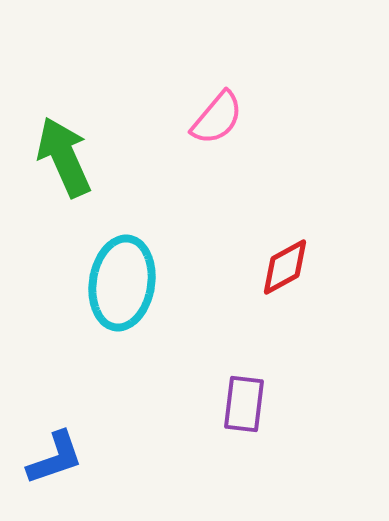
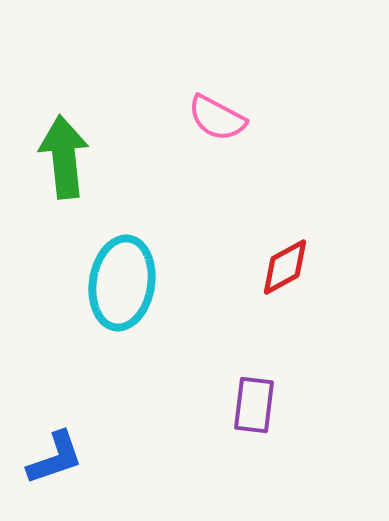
pink semicircle: rotated 78 degrees clockwise
green arrow: rotated 18 degrees clockwise
purple rectangle: moved 10 px right, 1 px down
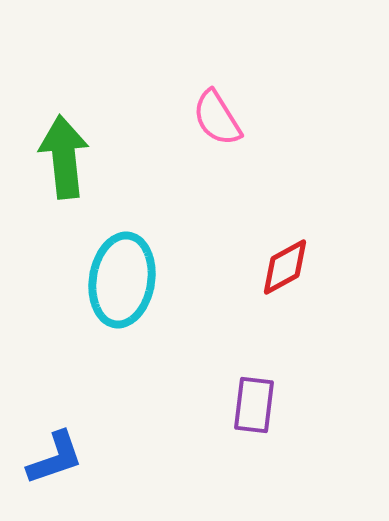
pink semicircle: rotated 30 degrees clockwise
cyan ellipse: moved 3 px up
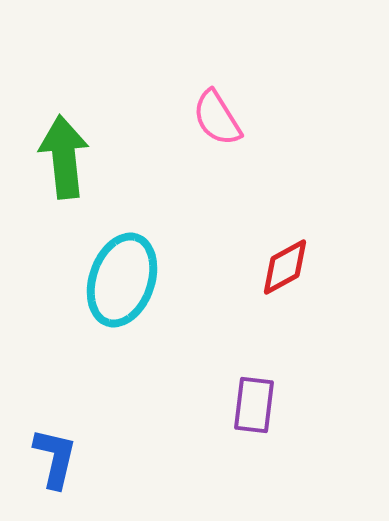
cyan ellipse: rotated 10 degrees clockwise
blue L-shape: rotated 58 degrees counterclockwise
